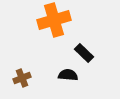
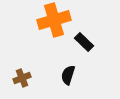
black rectangle: moved 11 px up
black semicircle: rotated 78 degrees counterclockwise
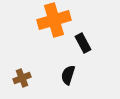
black rectangle: moved 1 px left, 1 px down; rotated 18 degrees clockwise
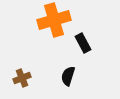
black semicircle: moved 1 px down
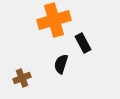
black semicircle: moved 7 px left, 12 px up
